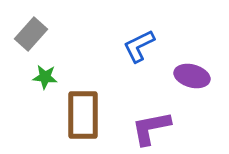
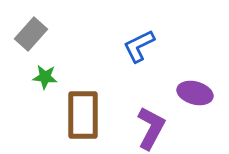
purple ellipse: moved 3 px right, 17 px down
purple L-shape: rotated 129 degrees clockwise
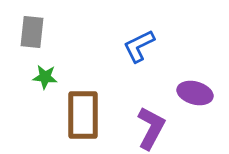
gray rectangle: moved 1 px right, 2 px up; rotated 36 degrees counterclockwise
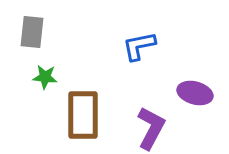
blue L-shape: rotated 15 degrees clockwise
